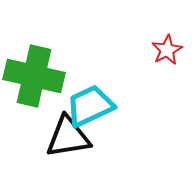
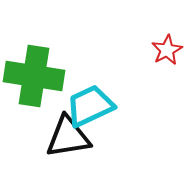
green cross: rotated 4 degrees counterclockwise
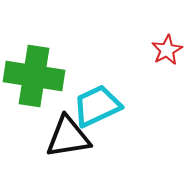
cyan trapezoid: moved 7 px right
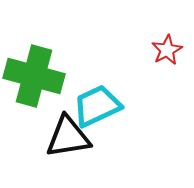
green cross: rotated 6 degrees clockwise
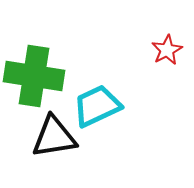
green cross: rotated 6 degrees counterclockwise
black triangle: moved 14 px left
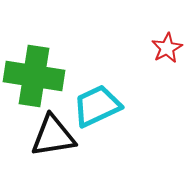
red star: moved 2 px up
black triangle: moved 1 px left, 1 px up
